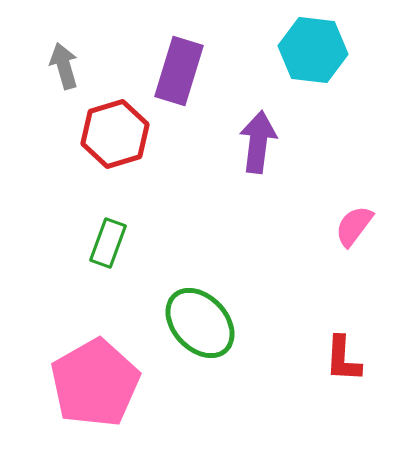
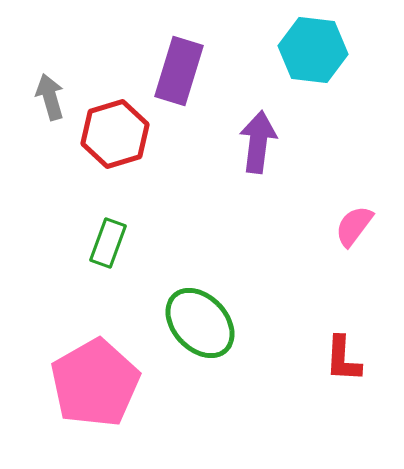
gray arrow: moved 14 px left, 31 px down
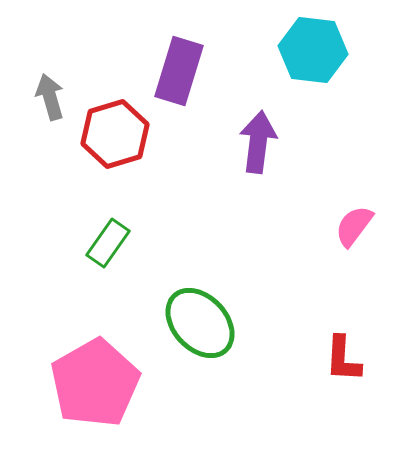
green rectangle: rotated 15 degrees clockwise
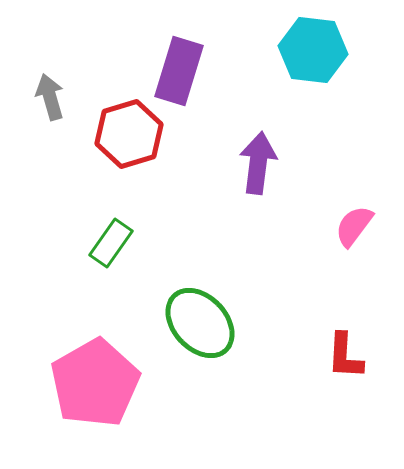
red hexagon: moved 14 px right
purple arrow: moved 21 px down
green rectangle: moved 3 px right
red L-shape: moved 2 px right, 3 px up
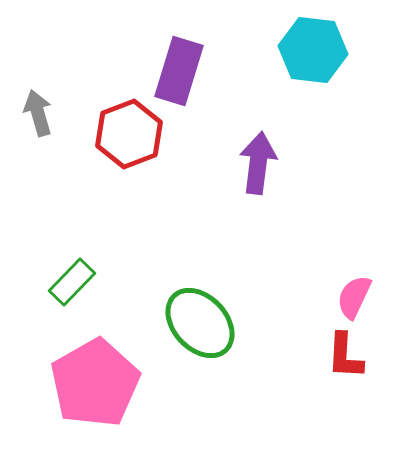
gray arrow: moved 12 px left, 16 px down
red hexagon: rotated 4 degrees counterclockwise
pink semicircle: moved 71 px down; rotated 12 degrees counterclockwise
green rectangle: moved 39 px left, 39 px down; rotated 9 degrees clockwise
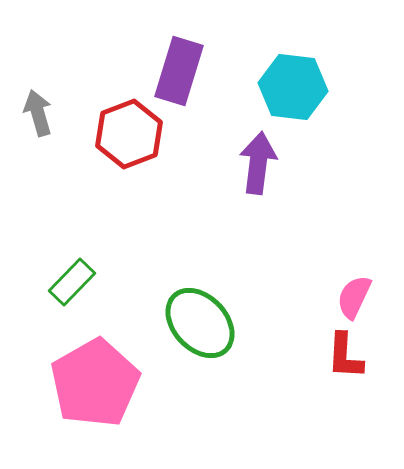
cyan hexagon: moved 20 px left, 37 px down
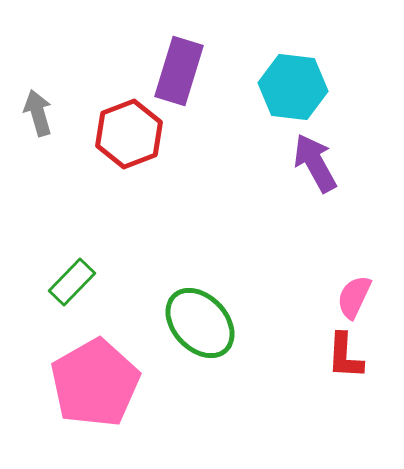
purple arrow: moved 57 px right; rotated 36 degrees counterclockwise
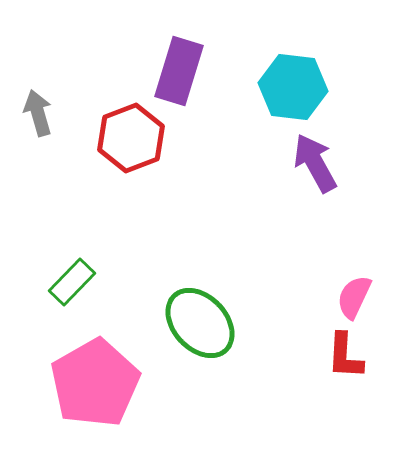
red hexagon: moved 2 px right, 4 px down
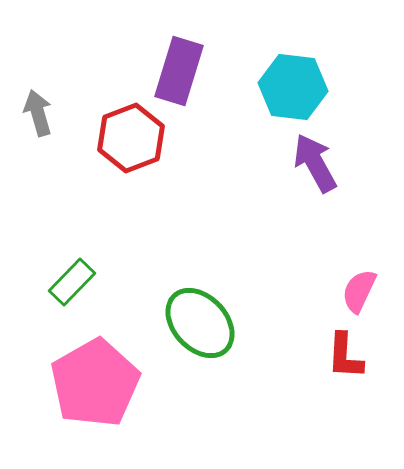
pink semicircle: moved 5 px right, 6 px up
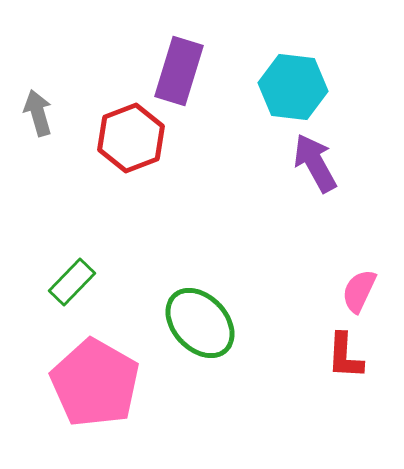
pink pentagon: rotated 12 degrees counterclockwise
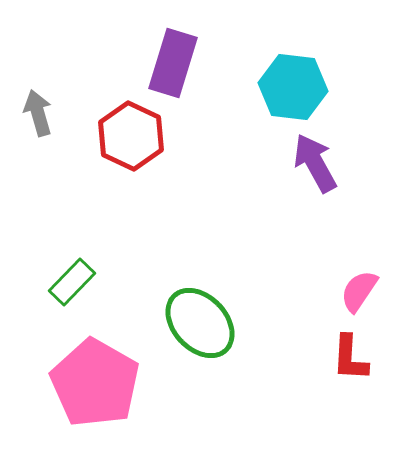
purple rectangle: moved 6 px left, 8 px up
red hexagon: moved 2 px up; rotated 14 degrees counterclockwise
pink semicircle: rotated 9 degrees clockwise
red L-shape: moved 5 px right, 2 px down
